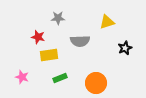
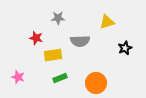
red star: moved 2 px left, 1 px down
yellow rectangle: moved 4 px right
pink star: moved 4 px left
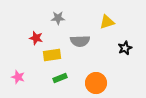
yellow rectangle: moved 1 px left
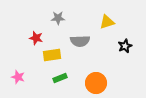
black star: moved 2 px up
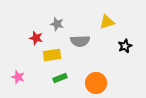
gray star: moved 1 px left, 6 px down; rotated 16 degrees clockwise
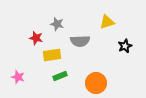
green rectangle: moved 2 px up
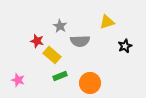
gray star: moved 3 px right, 2 px down; rotated 16 degrees clockwise
red star: moved 1 px right, 3 px down
yellow rectangle: rotated 48 degrees clockwise
pink star: moved 3 px down
orange circle: moved 6 px left
